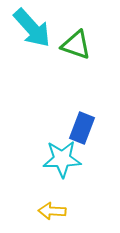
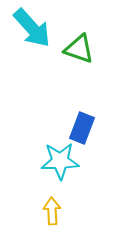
green triangle: moved 3 px right, 4 px down
cyan star: moved 2 px left, 2 px down
yellow arrow: rotated 84 degrees clockwise
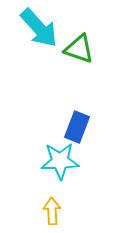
cyan arrow: moved 7 px right
blue rectangle: moved 5 px left, 1 px up
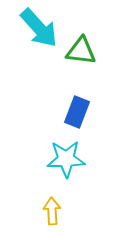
green triangle: moved 2 px right, 2 px down; rotated 12 degrees counterclockwise
blue rectangle: moved 15 px up
cyan star: moved 6 px right, 2 px up
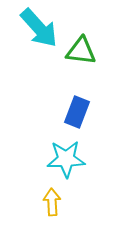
yellow arrow: moved 9 px up
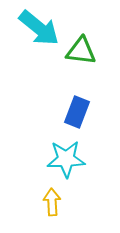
cyan arrow: rotated 9 degrees counterclockwise
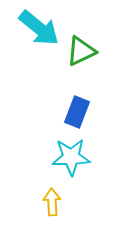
green triangle: rotated 32 degrees counterclockwise
cyan star: moved 5 px right, 2 px up
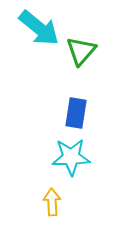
green triangle: rotated 24 degrees counterclockwise
blue rectangle: moved 1 px left, 1 px down; rotated 12 degrees counterclockwise
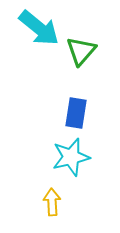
cyan star: rotated 12 degrees counterclockwise
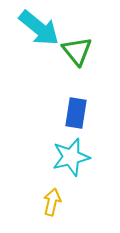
green triangle: moved 4 px left; rotated 20 degrees counterclockwise
yellow arrow: rotated 16 degrees clockwise
